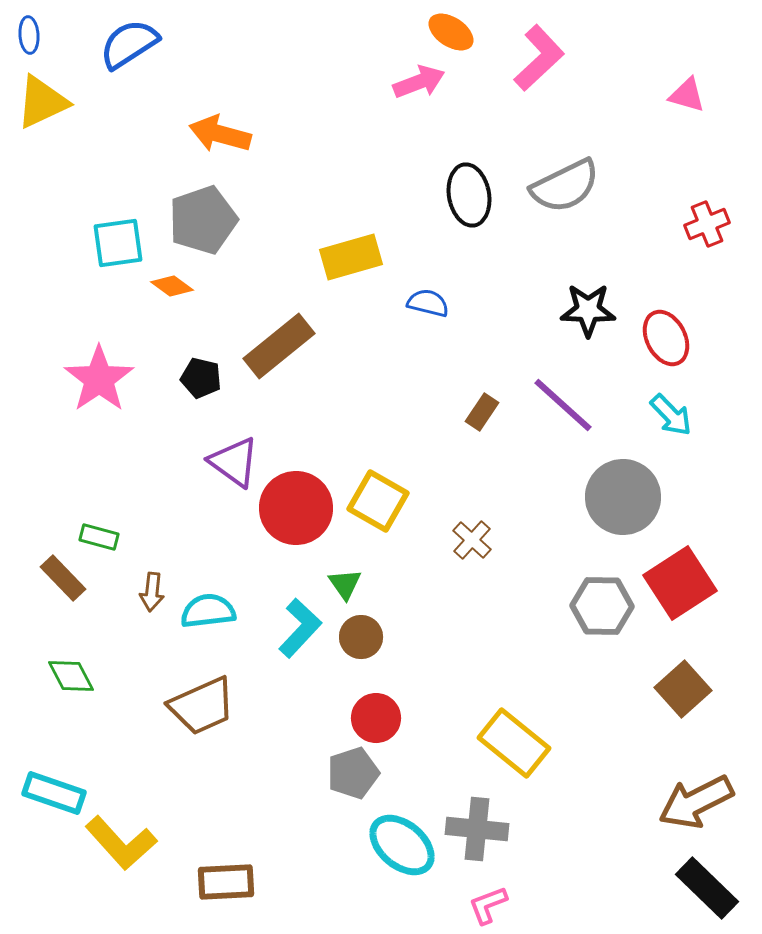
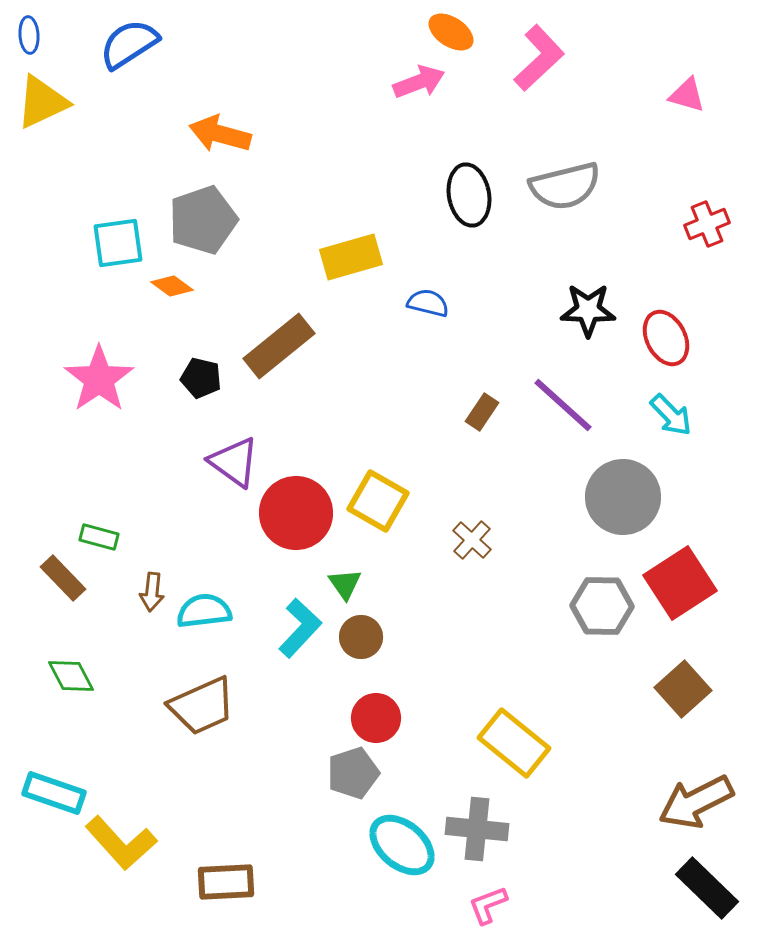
gray semicircle at (565, 186): rotated 12 degrees clockwise
red circle at (296, 508): moved 5 px down
cyan semicircle at (208, 611): moved 4 px left
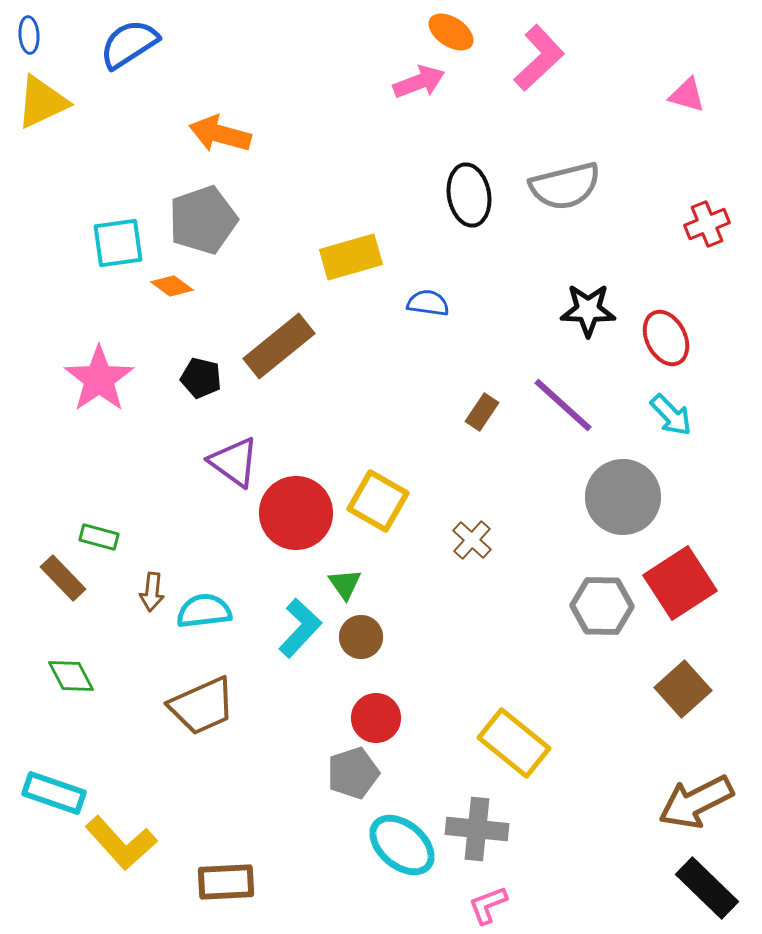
blue semicircle at (428, 303): rotated 6 degrees counterclockwise
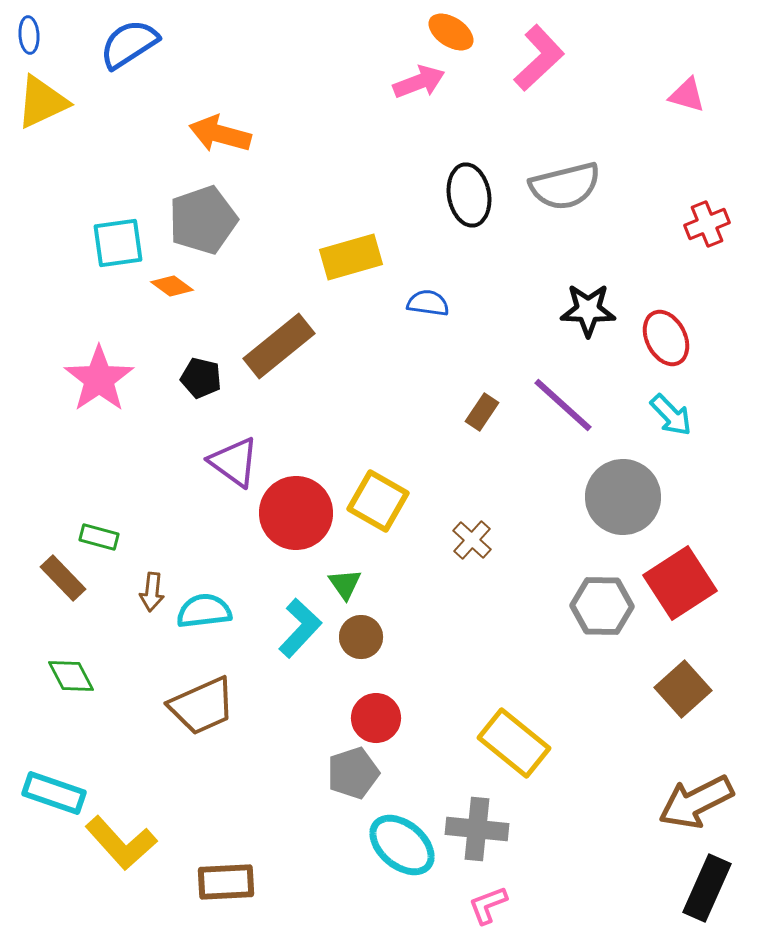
black rectangle at (707, 888): rotated 70 degrees clockwise
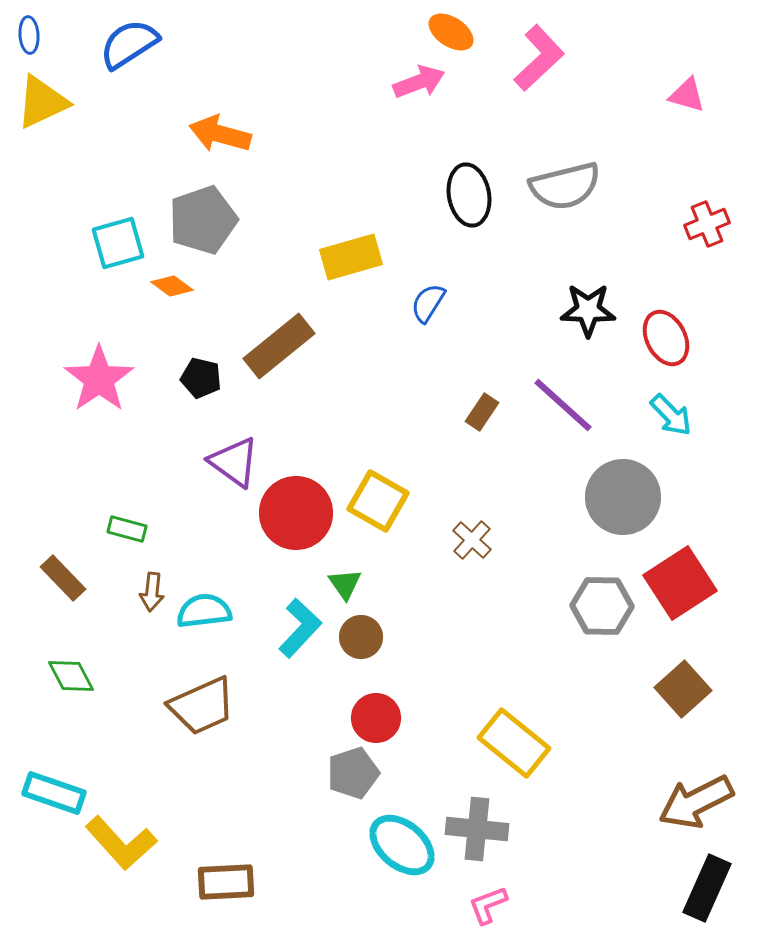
cyan square at (118, 243): rotated 8 degrees counterclockwise
blue semicircle at (428, 303): rotated 66 degrees counterclockwise
green rectangle at (99, 537): moved 28 px right, 8 px up
